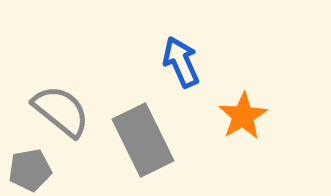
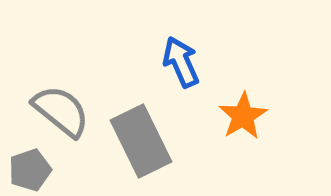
gray rectangle: moved 2 px left, 1 px down
gray pentagon: rotated 9 degrees counterclockwise
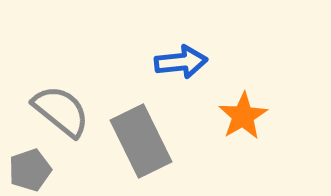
blue arrow: rotated 108 degrees clockwise
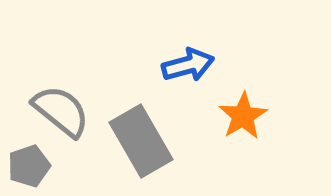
blue arrow: moved 7 px right, 3 px down; rotated 9 degrees counterclockwise
gray rectangle: rotated 4 degrees counterclockwise
gray pentagon: moved 1 px left, 4 px up
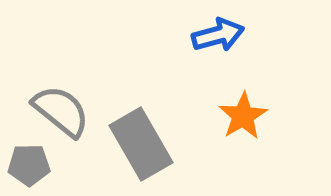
blue arrow: moved 30 px right, 30 px up
gray rectangle: moved 3 px down
gray pentagon: moved 1 px up; rotated 18 degrees clockwise
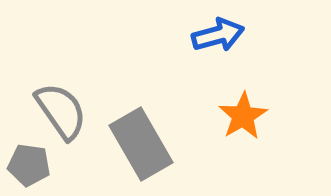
gray semicircle: rotated 16 degrees clockwise
gray pentagon: rotated 9 degrees clockwise
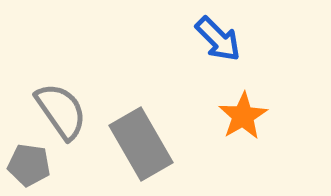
blue arrow: moved 4 px down; rotated 60 degrees clockwise
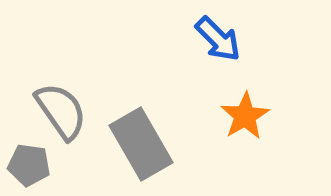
orange star: moved 2 px right
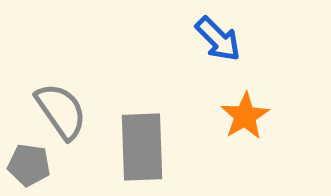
gray rectangle: moved 1 px right, 3 px down; rotated 28 degrees clockwise
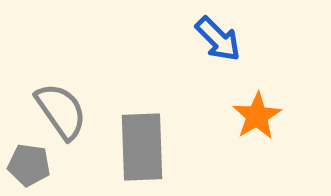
orange star: moved 12 px right
